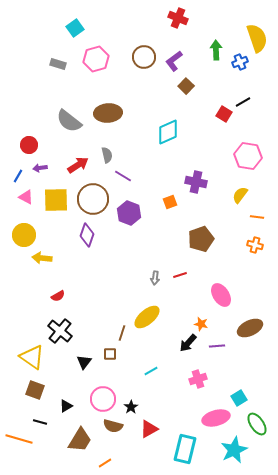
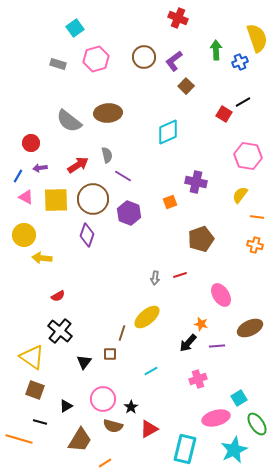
red circle at (29, 145): moved 2 px right, 2 px up
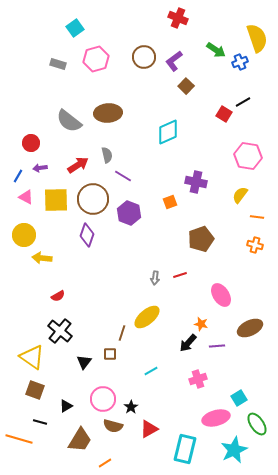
green arrow at (216, 50): rotated 126 degrees clockwise
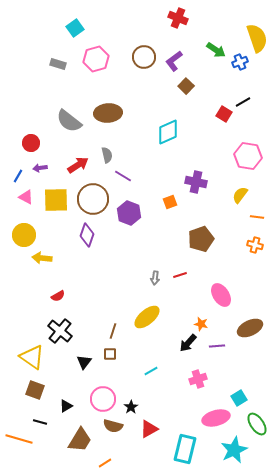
brown line at (122, 333): moved 9 px left, 2 px up
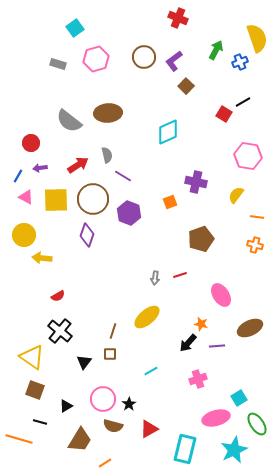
green arrow at (216, 50): rotated 96 degrees counterclockwise
yellow semicircle at (240, 195): moved 4 px left
black star at (131, 407): moved 2 px left, 3 px up
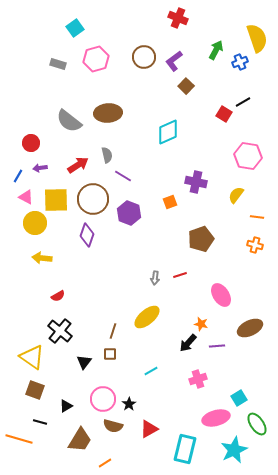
yellow circle at (24, 235): moved 11 px right, 12 px up
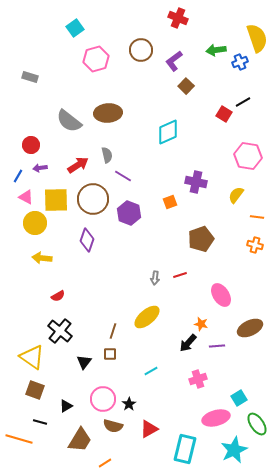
green arrow at (216, 50): rotated 126 degrees counterclockwise
brown circle at (144, 57): moved 3 px left, 7 px up
gray rectangle at (58, 64): moved 28 px left, 13 px down
red circle at (31, 143): moved 2 px down
purple diamond at (87, 235): moved 5 px down
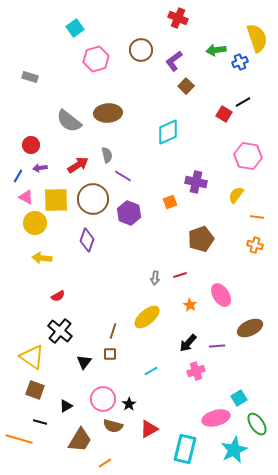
orange star at (201, 324): moved 11 px left, 19 px up; rotated 16 degrees clockwise
pink cross at (198, 379): moved 2 px left, 8 px up
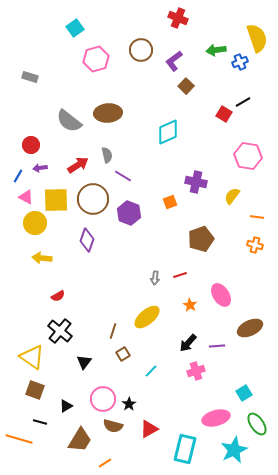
yellow semicircle at (236, 195): moved 4 px left, 1 px down
brown square at (110, 354): moved 13 px right; rotated 32 degrees counterclockwise
cyan line at (151, 371): rotated 16 degrees counterclockwise
cyan square at (239, 398): moved 5 px right, 5 px up
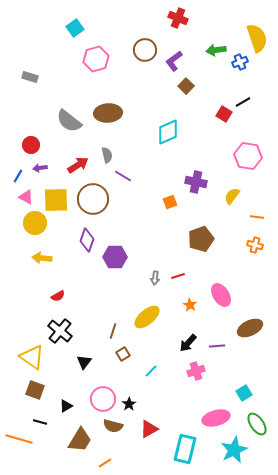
brown circle at (141, 50): moved 4 px right
purple hexagon at (129, 213): moved 14 px left, 44 px down; rotated 20 degrees counterclockwise
red line at (180, 275): moved 2 px left, 1 px down
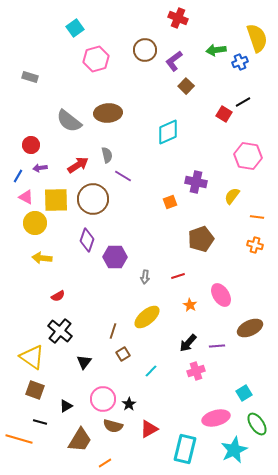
gray arrow at (155, 278): moved 10 px left, 1 px up
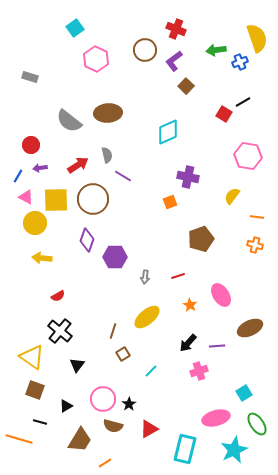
red cross at (178, 18): moved 2 px left, 11 px down
pink hexagon at (96, 59): rotated 20 degrees counterclockwise
purple cross at (196, 182): moved 8 px left, 5 px up
black triangle at (84, 362): moved 7 px left, 3 px down
pink cross at (196, 371): moved 3 px right
